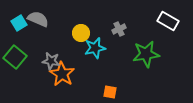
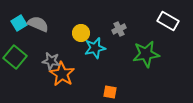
gray semicircle: moved 5 px down
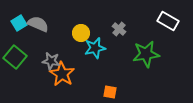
gray cross: rotated 24 degrees counterclockwise
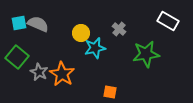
cyan square: rotated 21 degrees clockwise
green square: moved 2 px right
gray star: moved 12 px left, 11 px down; rotated 18 degrees clockwise
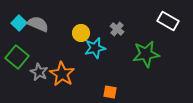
cyan square: rotated 35 degrees counterclockwise
gray cross: moved 2 px left
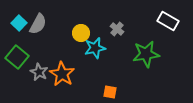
gray semicircle: rotated 95 degrees clockwise
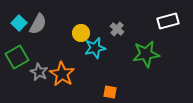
white rectangle: rotated 45 degrees counterclockwise
green square: rotated 20 degrees clockwise
